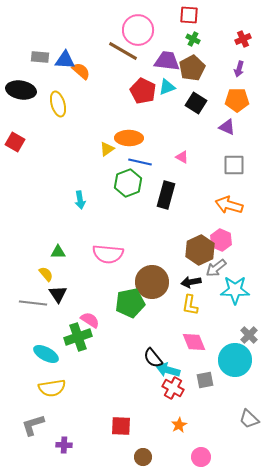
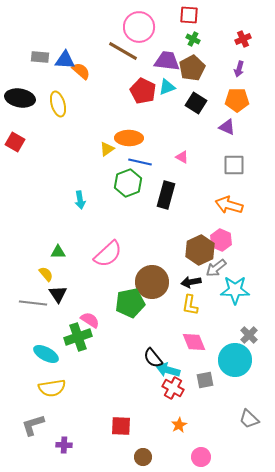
pink circle at (138, 30): moved 1 px right, 3 px up
black ellipse at (21, 90): moved 1 px left, 8 px down
pink semicircle at (108, 254): rotated 48 degrees counterclockwise
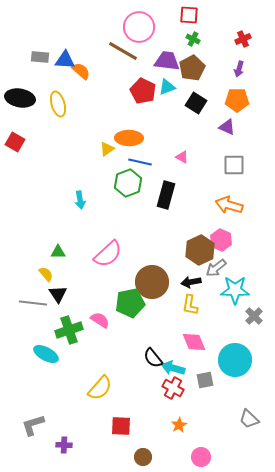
pink semicircle at (90, 320): moved 10 px right
gray cross at (249, 335): moved 5 px right, 19 px up
green cross at (78, 337): moved 9 px left, 7 px up
cyan arrow at (168, 370): moved 5 px right, 2 px up
yellow semicircle at (52, 388): moved 48 px right; rotated 40 degrees counterclockwise
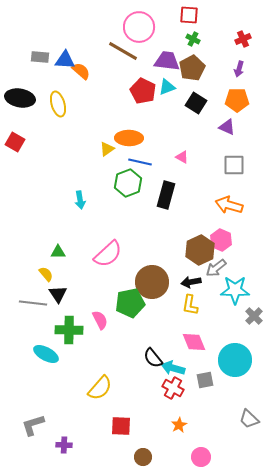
pink semicircle at (100, 320): rotated 30 degrees clockwise
green cross at (69, 330): rotated 20 degrees clockwise
